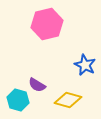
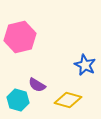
pink hexagon: moved 27 px left, 13 px down
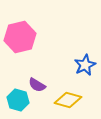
blue star: rotated 20 degrees clockwise
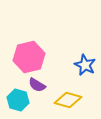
pink hexagon: moved 9 px right, 20 px down
blue star: rotated 20 degrees counterclockwise
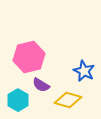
blue star: moved 1 px left, 6 px down
purple semicircle: moved 4 px right
cyan hexagon: rotated 15 degrees clockwise
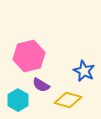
pink hexagon: moved 1 px up
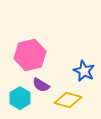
pink hexagon: moved 1 px right, 1 px up
cyan hexagon: moved 2 px right, 2 px up
